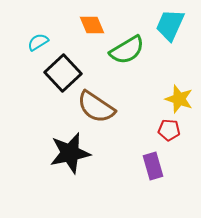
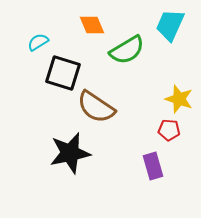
black square: rotated 30 degrees counterclockwise
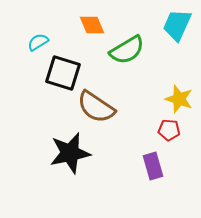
cyan trapezoid: moved 7 px right
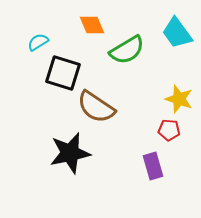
cyan trapezoid: moved 8 px down; rotated 60 degrees counterclockwise
